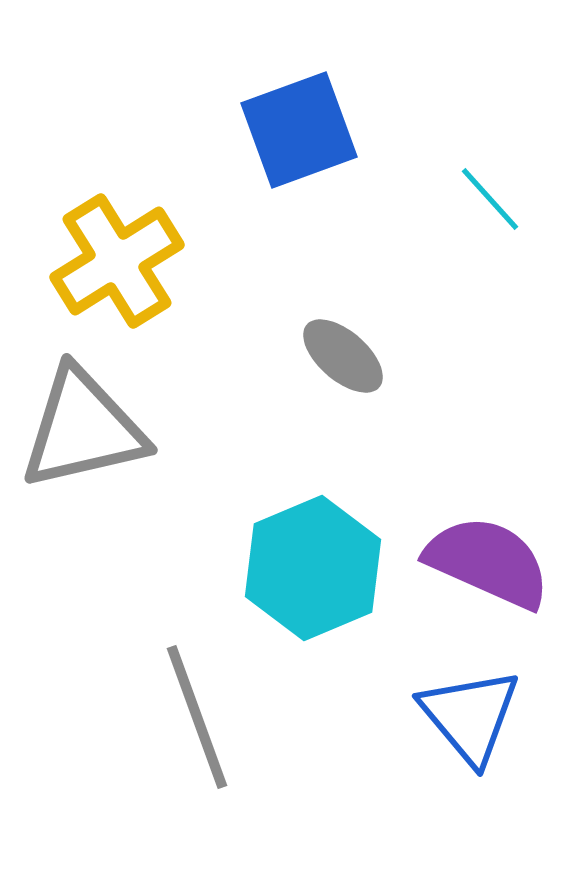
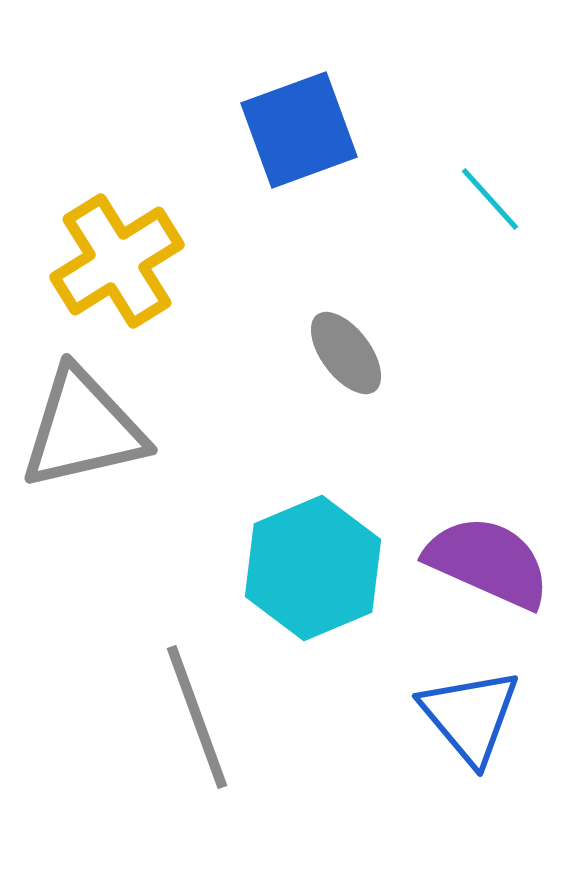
gray ellipse: moved 3 px right, 3 px up; rotated 12 degrees clockwise
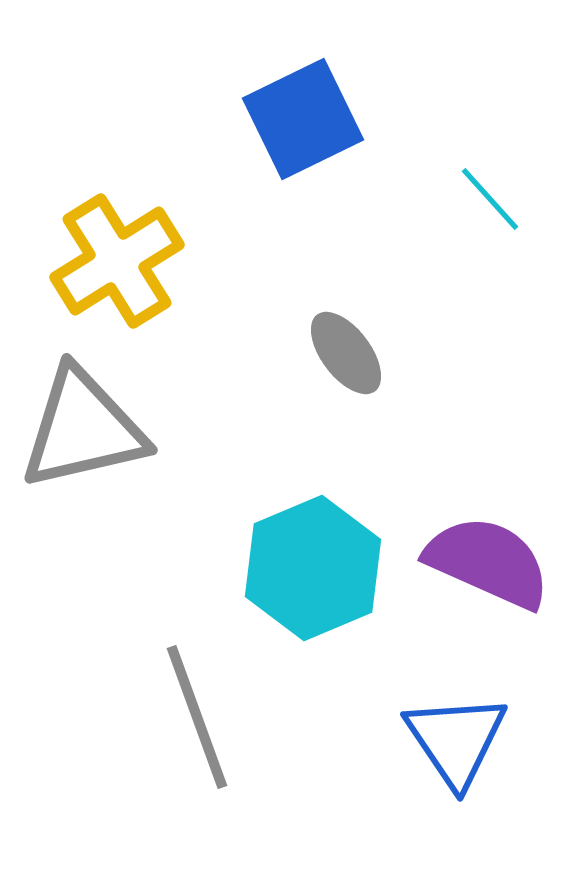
blue square: moved 4 px right, 11 px up; rotated 6 degrees counterclockwise
blue triangle: moved 14 px left, 24 px down; rotated 6 degrees clockwise
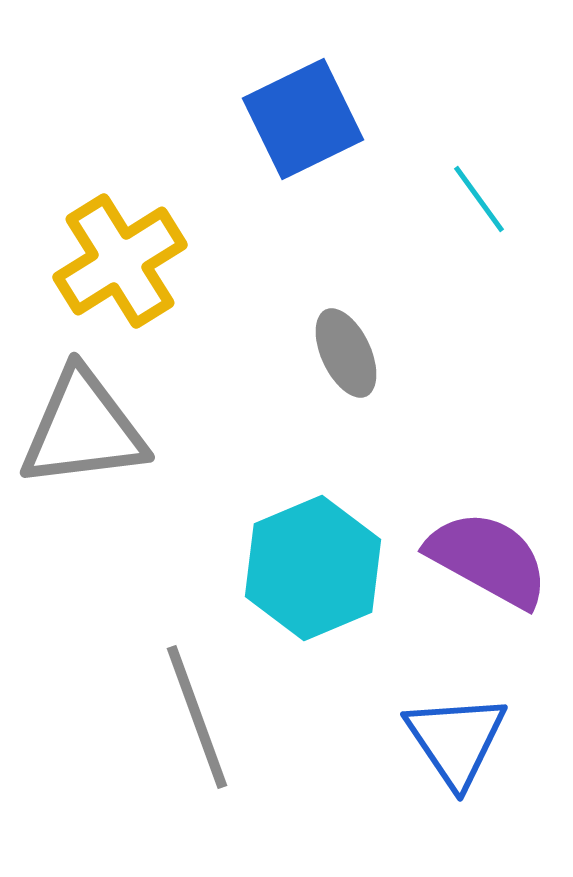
cyan line: moved 11 px left; rotated 6 degrees clockwise
yellow cross: moved 3 px right
gray ellipse: rotated 12 degrees clockwise
gray triangle: rotated 6 degrees clockwise
purple semicircle: moved 3 px up; rotated 5 degrees clockwise
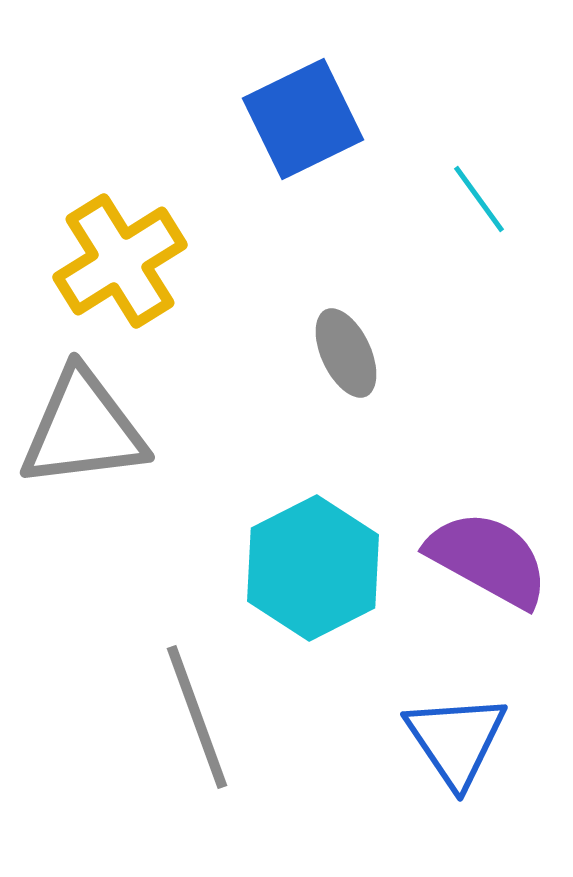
cyan hexagon: rotated 4 degrees counterclockwise
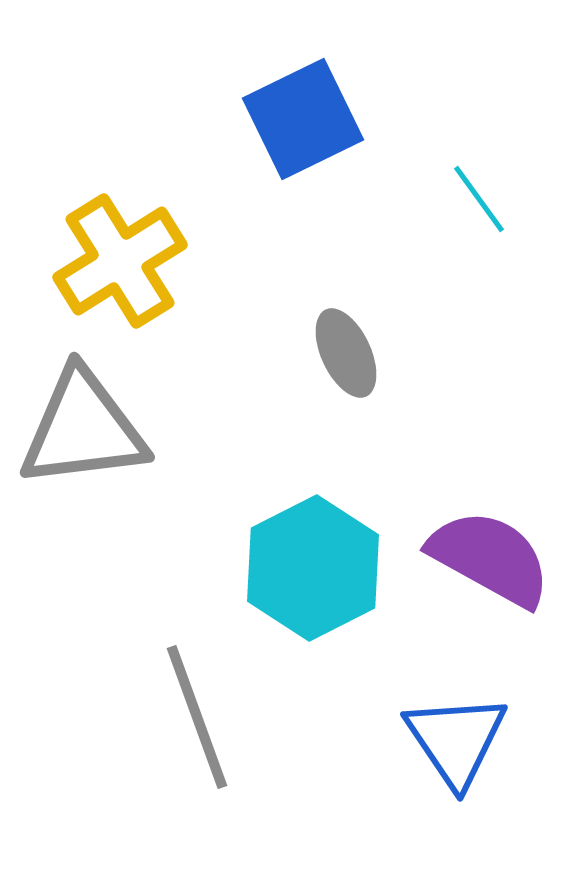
purple semicircle: moved 2 px right, 1 px up
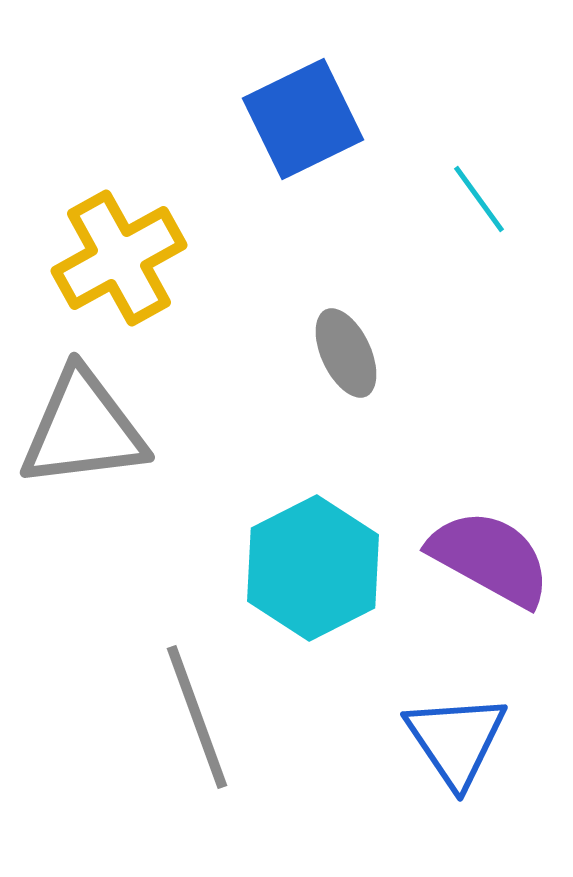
yellow cross: moved 1 px left, 3 px up; rotated 3 degrees clockwise
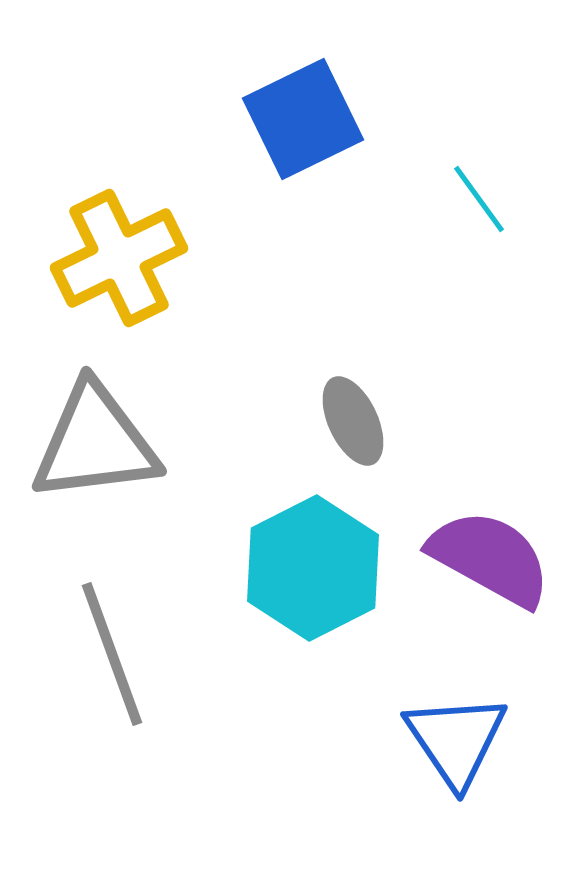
yellow cross: rotated 3 degrees clockwise
gray ellipse: moved 7 px right, 68 px down
gray triangle: moved 12 px right, 14 px down
gray line: moved 85 px left, 63 px up
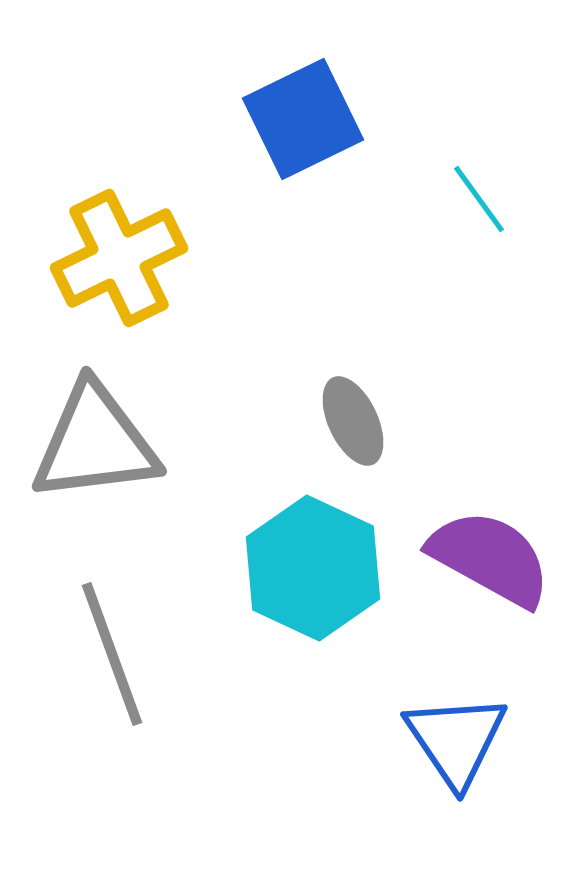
cyan hexagon: rotated 8 degrees counterclockwise
